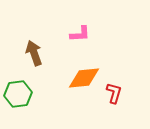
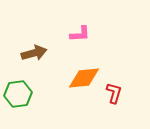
brown arrow: rotated 95 degrees clockwise
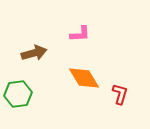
orange diamond: rotated 64 degrees clockwise
red L-shape: moved 6 px right, 1 px down
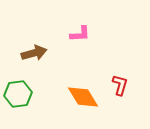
orange diamond: moved 1 px left, 19 px down
red L-shape: moved 9 px up
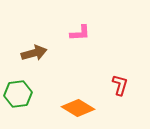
pink L-shape: moved 1 px up
orange diamond: moved 5 px left, 11 px down; rotated 28 degrees counterclockwise
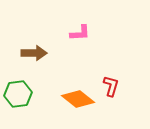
brown arrow: rotated 15 degrees clockwise
red L-shape: moved 9 px left, 1 px down
orange diamond: moved 9 px up; rotated 8 degrees clockwise
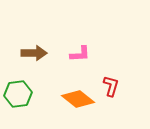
pink L-shape: moved 21 px down
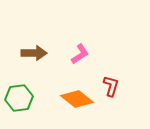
pink L-shape: rotated 30 degrees counterclockwise
green hexagon: moved 1 px right, 4 px down
orange diamond: moved 1 px left
